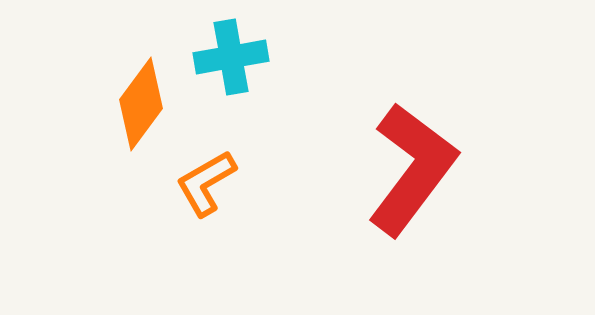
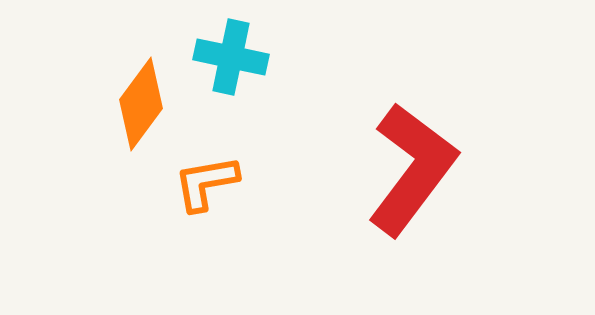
cyan cross: rotated 22 degrees clockwise
orange L-shape: rotated 20 degrees clockwise
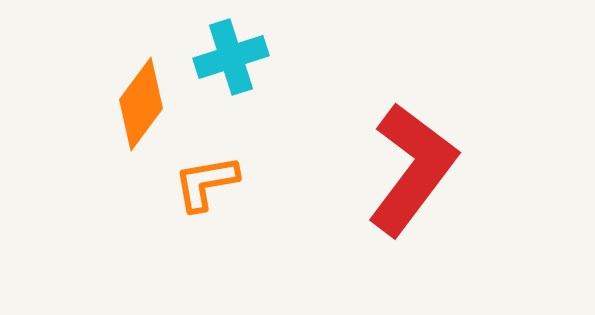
cyan cross: rotated 30 degrees counterclockwise
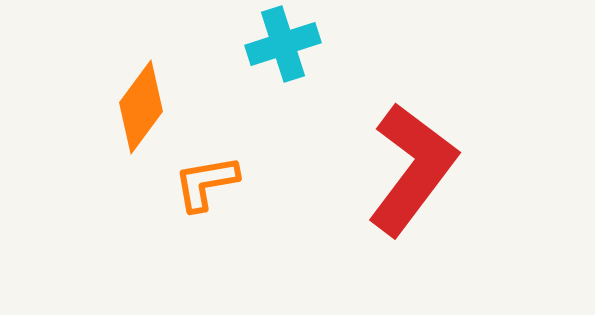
cyan cross: moved 52 px right, 13 px up
orange diamond: moved 3 px down
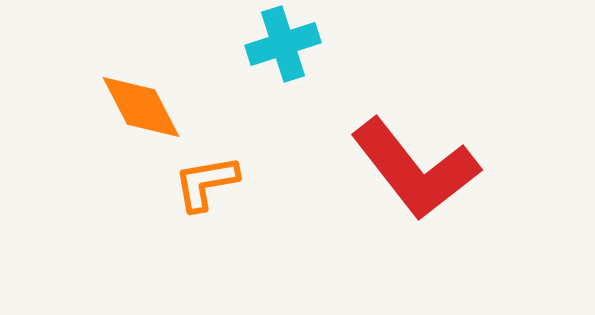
orange diamond: rotated 64 degrees counterclockwise
red L-shape: moved 3 px right; rotated 105 degrees clockwise
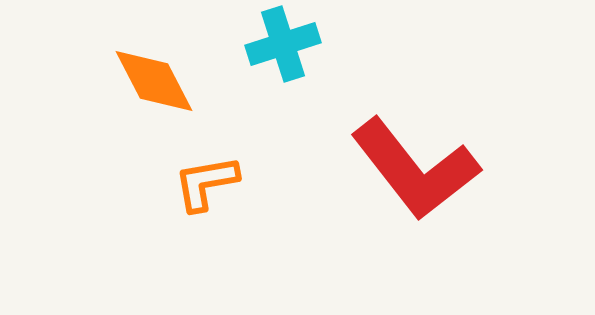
orange diamond: moved 13 px right, 26 px up
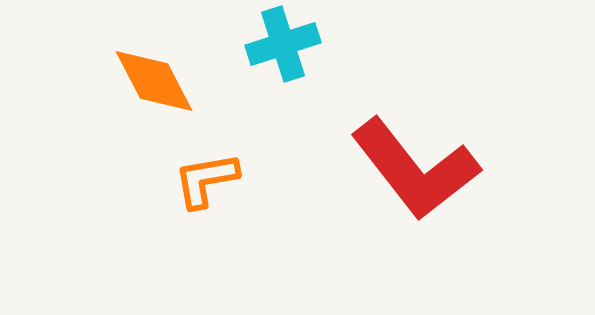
orange L-shape: moved 3 px up
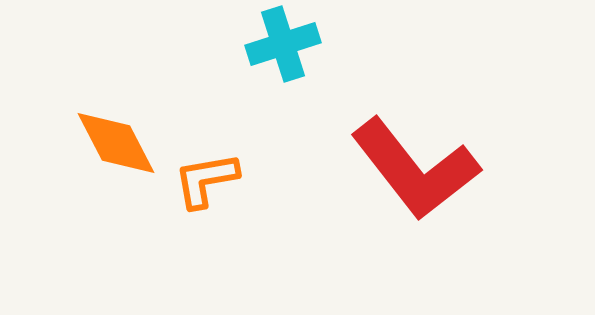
orange diamond: moved 38 px left, 62 px down
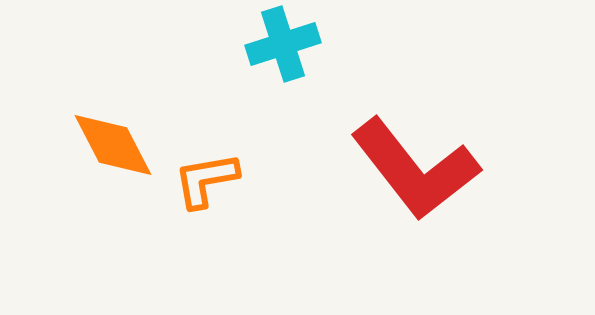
orange diamond: moved 3 px left, 2 px down
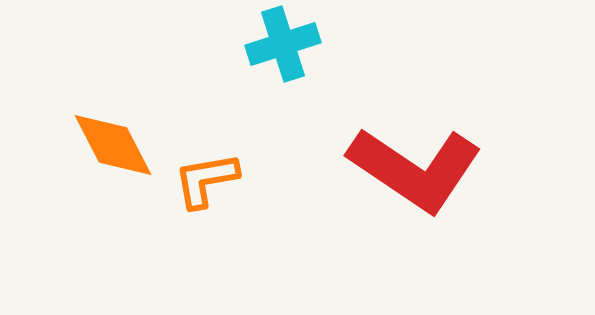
red L-shape: rotated 18 degrees counterclockwise
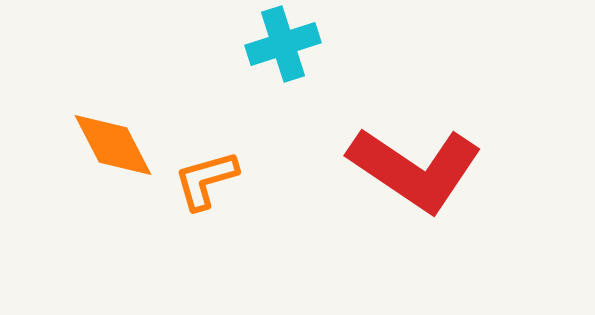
orange L-shape: rotated 6 degrees counterclockwise
